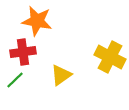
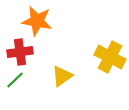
red cross: moved 3 px left
yellow triangle: moved 1 px right, 1 px down
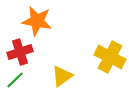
red cross: rotated 10 degrees counterclockwise
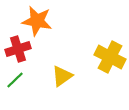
red cross: moved 2 px left, 3 px up
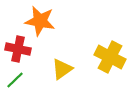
orange star: moved 3 px right
red cross: rotated 30 degrees clockwise
yellow triangle: moved 7 px up
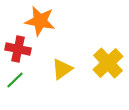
yellow cross: moved 2 px left, 6 px down; rotated 20 degrees clockwise
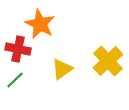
orange star: moved 3 px down; rotated 16 degrees clockwise
yellow cross: moved 2 px up
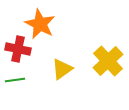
green line: rotated 36 degrees clockwise
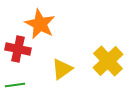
green line: moved 5 px down
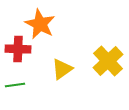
red cross: rotated 10 degrees counterclockwise
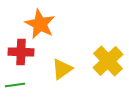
red cross: moved 3 px right, 3 px down
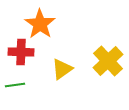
orange star: rotated 8 degrees clockwise
